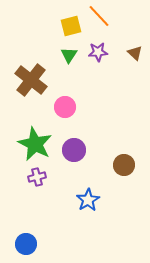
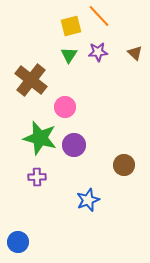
green star: moved 5 px right, 6 px up; rotated 12 degrees counterclockwise
purple circle: moved 5 px up
purple cross: rotated 12 degrees clockwise
blue star: rotated 10 degrees clockwise
blue circle: moved 8 px left, 2 px up
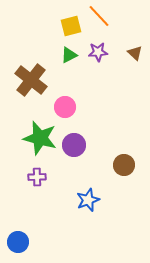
green triangle: rotated 30 degrees clockwise
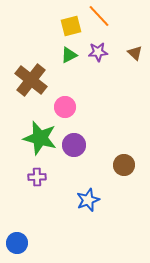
blue circle: moved 1 px left, 1 px down
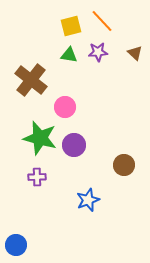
orange line: moved 3 px right, 5 px down
green triangle: rotated 36 degrees clockwise
blue circle: moved 1 px left, 2 px down
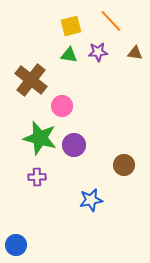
orange line: moved 9 px right
brown triangle: rotated 35 degrees counterclockwise
pink circle: moved 3 px left, 1 px up
blue star: moved 3 px right; rotated 10 degrees clockwise
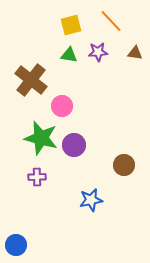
yellow square: moved 1 px up
green star: moved 1 px right
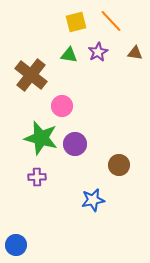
yellow square: moved 5 px right, 3 px up
purple star: rotated 24 degrees counterclockwise
brown cross: moved 5 px up
purple circle: moved 1 px right, 1 px up
brown circle: moved 5 px left
blue star: moved 2 px right
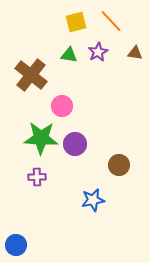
green star: rotated 12 degrees counterclockwise
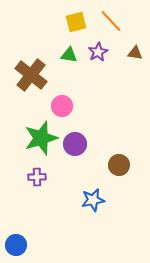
green star: rotated 20 degrees counterclockwise
